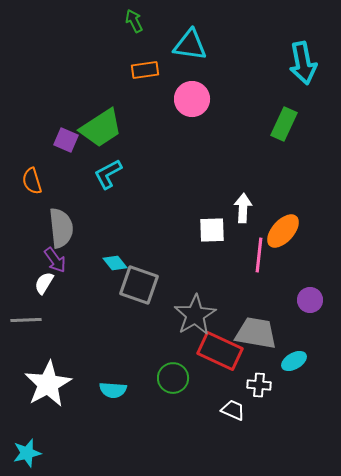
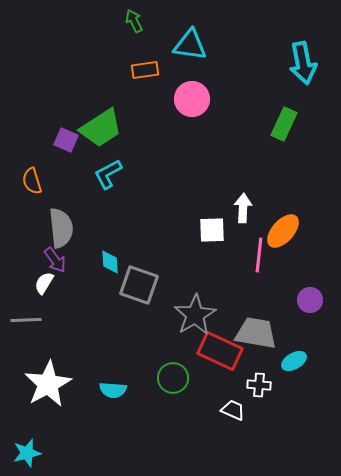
cyan diamond: moved 5 px left, 1 px up; rotated 35 degrees clockwise
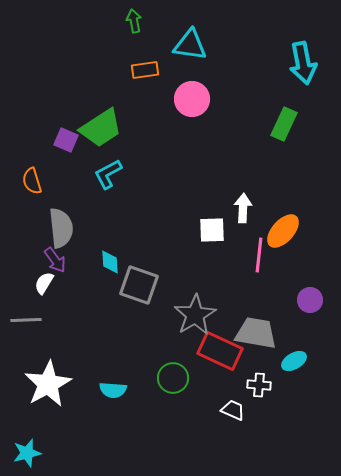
green arrow: rotated 15 degrees clockwise
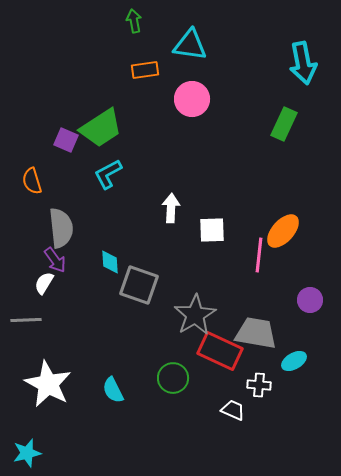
white arrow: moved 72 px left
white star: rotated 15 degrees counterclockwise
cyan semicircle: rotated 60 degrees clockwise
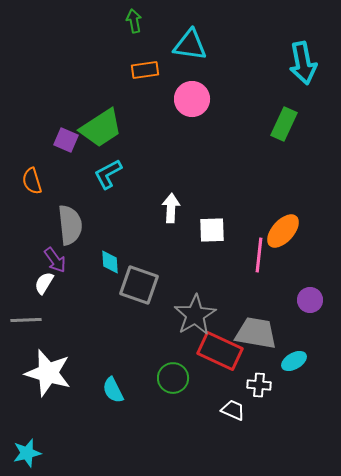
gray semicircle: moved 9 px right, 3 px up
white star: moved 11 px up; rotated 12 degrees counterclockwise
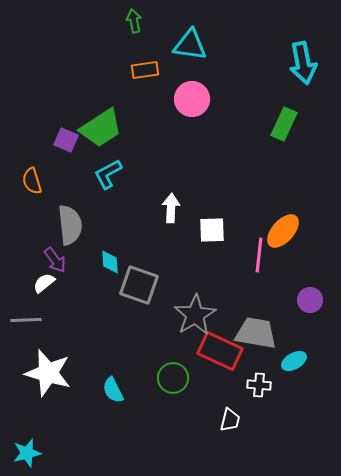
white semicircle: rotated 20 degrees clockwise
white trapezoid: moved 3 px left, 10 px down; rotated 80 degrees clockwise
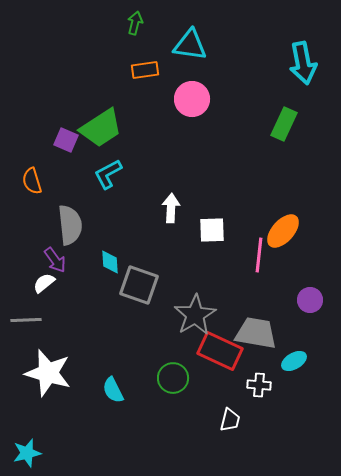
green arrow: moved 1 px right, 2 px down; rotated 25 degrees clockwise
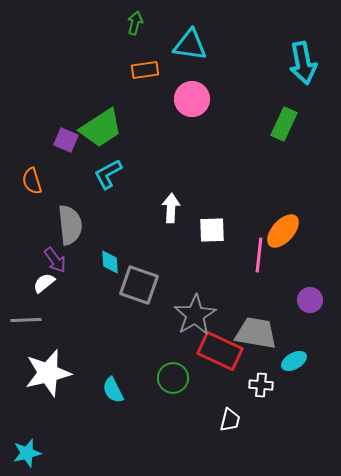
white star: rotated 30 degrees counterclockwise
white cross: moved 2 px right
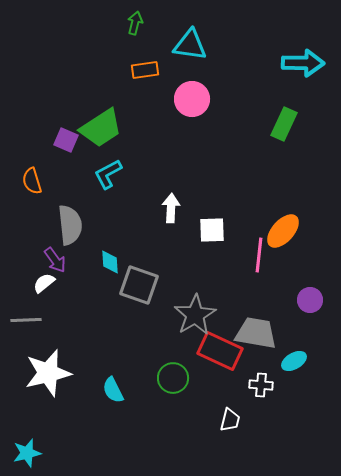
cyan arrow: rotated 78 degrees counterclockwise
